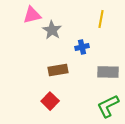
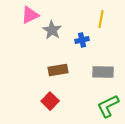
pink triangle: moved 2 px left; rotated 12 degrees counterclockwise
blue cross: moved 7 px up
gray rectangle: moved 5 px left
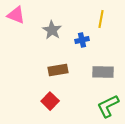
pink triangle: moved 14 px left; rotated 48 degrees clockwise
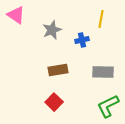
pink triangle: rotated 12 degrees clockwise
gray star: rotated 18 degrees clockwise
red square: moved 4 px right, 1 px down
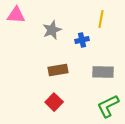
pink triangle: rotated 30 degrees counterclockwise
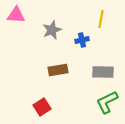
red square: moved 12 px left, 5 px down; rotated 12 degrees clockwise
green L-shape: moved 1 px left, 4 px up
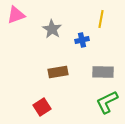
pink triangle: rotated 24 degrees counterclockwise
gray star: moved 1 px up; rotated 18 degrees counterclockwise
brown rectangle: moved 2 px down
